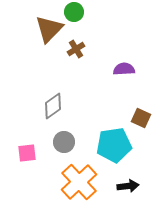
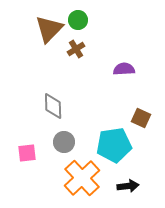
green circle: moved 4 px right, 8 px down
gray diamond: rotated 56 degrees counterclockwise
orange cross: moved 3 px right, 4 px up
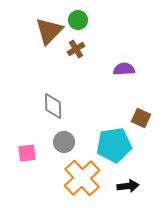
brown triangle: moved 2 px down
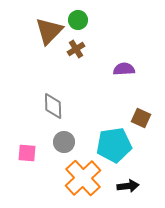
pink square: rotated 12 degrees clockwise
orange cross: moved 1 px right
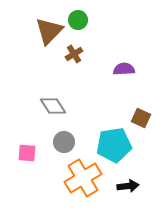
brown cross: moved 2 px left, 5 px down
gray diamond: rotated 32 degrees counterclockwise
orange cross: rotated 12 degrees clockwise
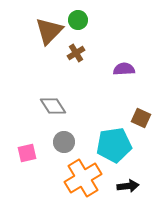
brown cross: moved 2 px right, 1 px up
pink square: rotated 18 degrees counterclockwise
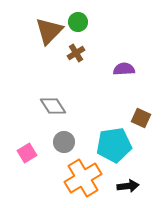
green circle: moved 2 px down
pink square: rotated 18 degrees counterclockwise
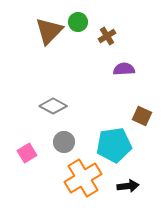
brown cross: moved 31 px right, 17 px up
gray diamond: rotated 28 degrees counterclockwise
brown square: moved 1 px right, 2 px up
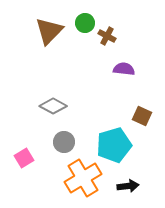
green circle: moved 7 px right, 1 px down
brown cross: rotated 30 degrees counterclockwise
purple semicircle: rotated 10 degrees clockwise
cyan pentagon: rotated 8 degrees counterclockwise
pink square: moved 3 px left, 5 px down
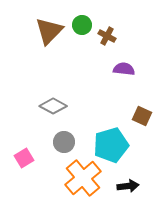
green circle: moved 3 px left, 2 px down
cyan pentagon: moved 3 px left
orange cross: rotated 9 degrees counterclockwise
